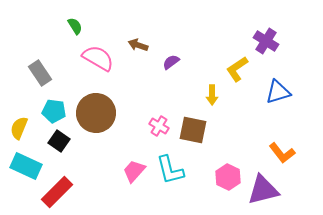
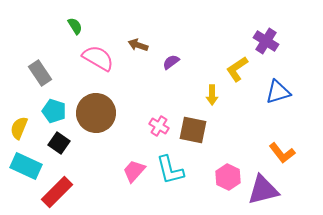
cyan pentagon: rotated 10 degrees clockwise
black square: moved 2 px down
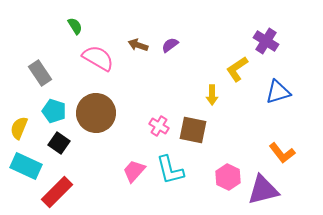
purple semicircle: moved 1 px left, 17 px up
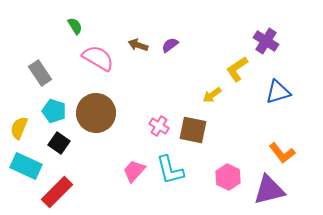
yellow arrow: rotated 54 degrees clockwise
purple triangle: moved 6 px right
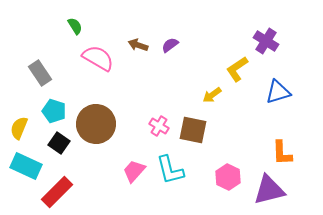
brown circle: moved 11 px down
orange L-shape: rotated 36 degrees clockwise
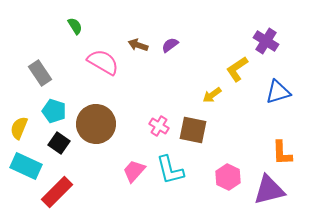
pink semicircle: moved 5 px right, 4 px down
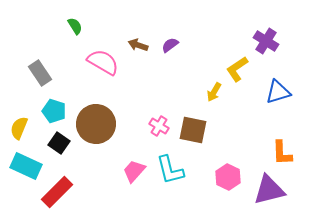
yellow arrow: moved 2 px right, 3 px up; rotated 24 degrees counterclockwise
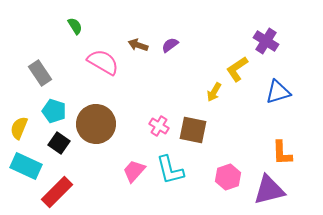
pink hexagon: rotated 15 degrees clockwise
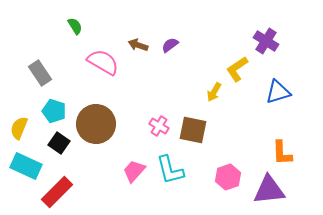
purple triangle: rotated 8 degrees clockwise
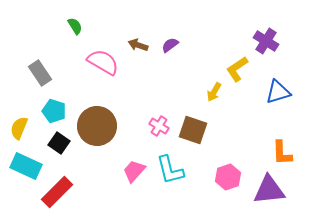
brown circle: moved 1 px right, 2 px down
brown square: rotated 8 degrees clockwise
